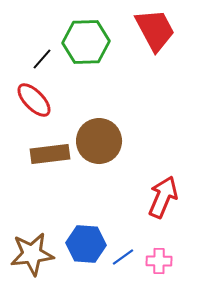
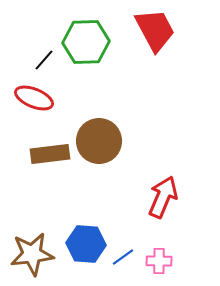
black line: moved 2 px right, 1 px down
red ellipse: moved 2 px up; rotated 24 degrees counterclockwise
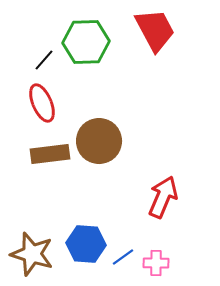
red ellipse: moved 8 px right, 5 px down; rotated 45 degrees clockwise
brown star: rotated 24 degrees clockwise
pink cross: moved 3 px left, 2 px down
